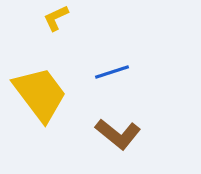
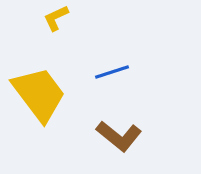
yellow trapezoid: moved 1 px left
brown L-shape: moved 1 px right, 2 px down
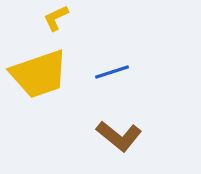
yellow trapezoid: moved 20 px up; rotated 108 degrees clockwise
